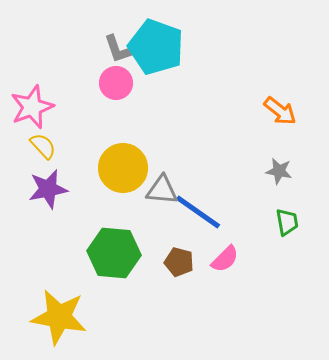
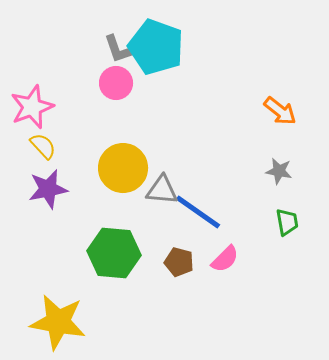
yellow star: moved 1 px left, 5 px down
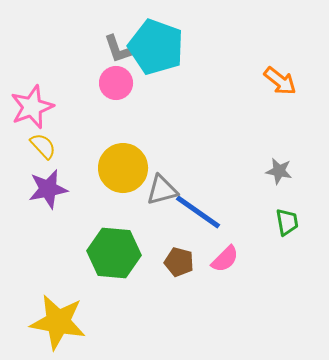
orange arrow: moved 30 px up
gray triangle: rotated 20 degrees counterclockwise
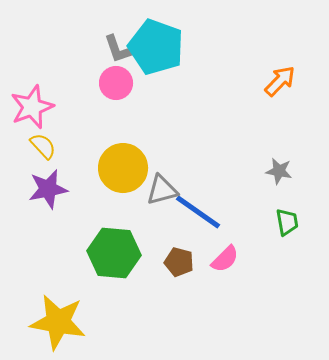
orange arrow: rotated 84 degrees counterclockwise
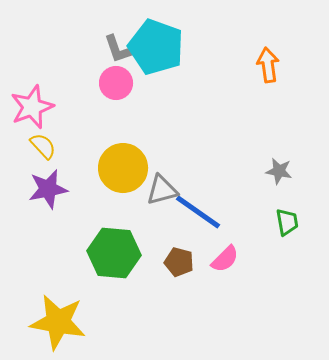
orange arrow: moved 12 px left, 16 px up; rotated 52 degrees counterclockwise
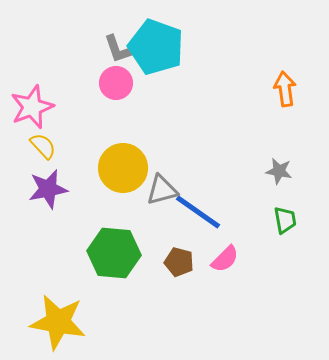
orange arrow: moved 17 px right, 24 px down
green trapezoid: moved 2 px left, 2 px up
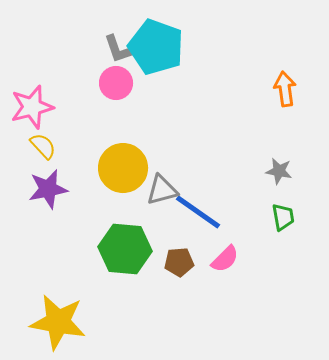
pink star: rotated 6 degrees clockwise
green trapezoid: moved 2 px left, 3 px up
green hexagon: moved 11 px right, 4 px up
brown pentagon: rotated 20 degrees counterclockwise
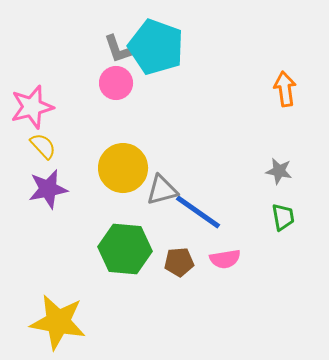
pink semicircle: rotated 36 degrees clockwise
